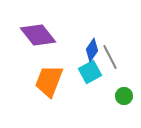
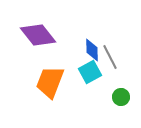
blue diamond: rotated 35 degrees counterclockwise
orange trapezoid: moved 1 px right, 1 px down
green circle: moved 3 px left, 1 px down
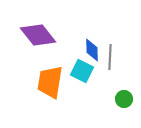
gray line: rotated 30 degrees clockwise
cyan square: moved 8 px left, 1 px up; rotated 35 degrees counterclockwise
orange trapezoid: rotated 12 degrees counterclockwise
green circle: moved 3 px right, 2 px down
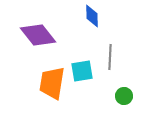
blue diamond: moved 34 px up
cyan square: rotated 35 degrees counterclockwise
orange trapezoid: moved 2 px right, 1 px down
green circle: moved 3 px up
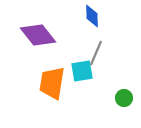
gray line: moved 14 px left, 4 px up; rotated 20 degrees clockwise
green circle: moved 2 px down
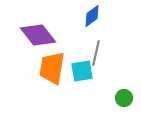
blue diamond: rotated 55 degrees clockwise
gray line: rotated 10 degrees counterclockwise
orange trapezoid: moved 15 px up
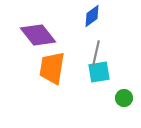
cyan square: moved 17 px right, 1 px down
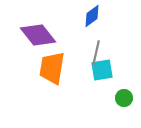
cyan square: moved 3 px right, 2 px up
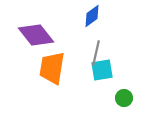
purple diamond: moved 2 px left
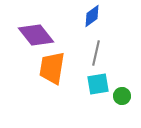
cyan square: moved 4 px left, 14 px down
green circle: moved 2 px left, 2 px up
